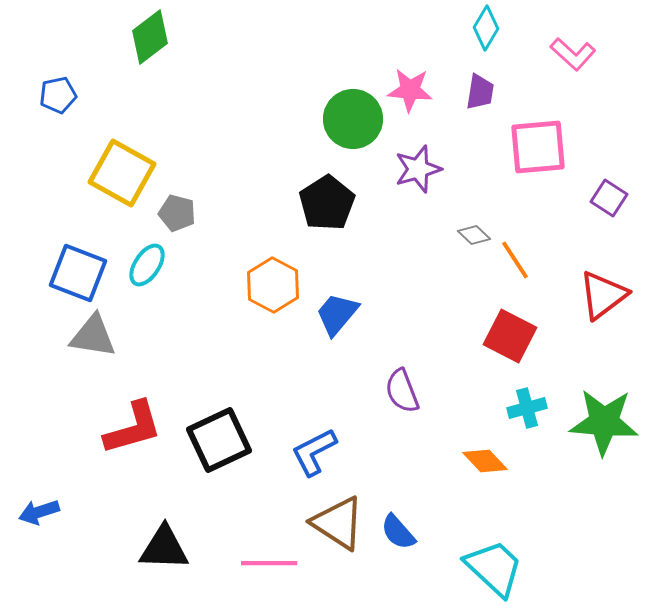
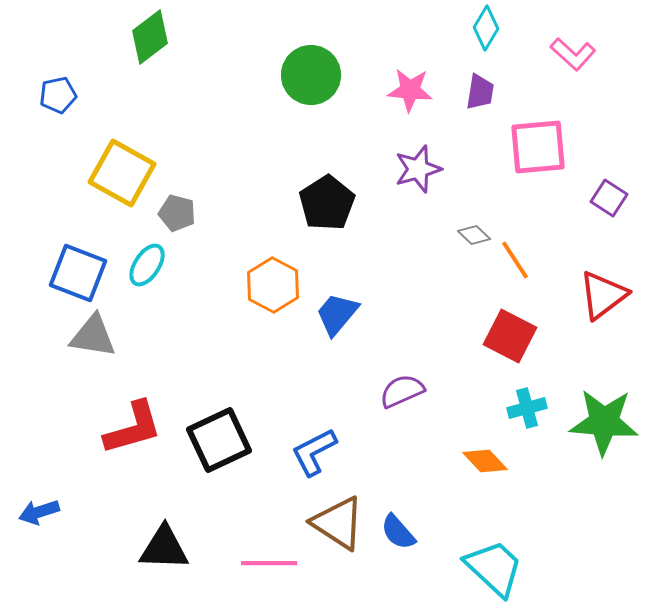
green circle: moved 42 px left, 44 px up
purple semicircle: rotated 87 degrees clockwise
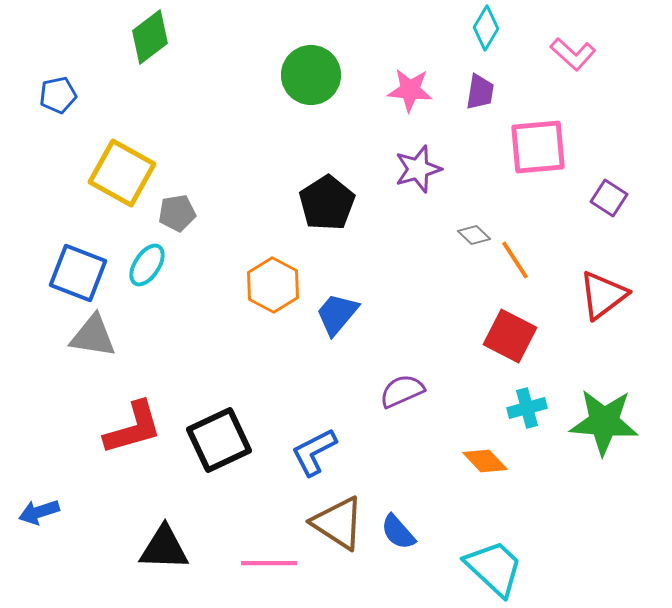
gray pentagon: rotated 24 degrees counterclockwise
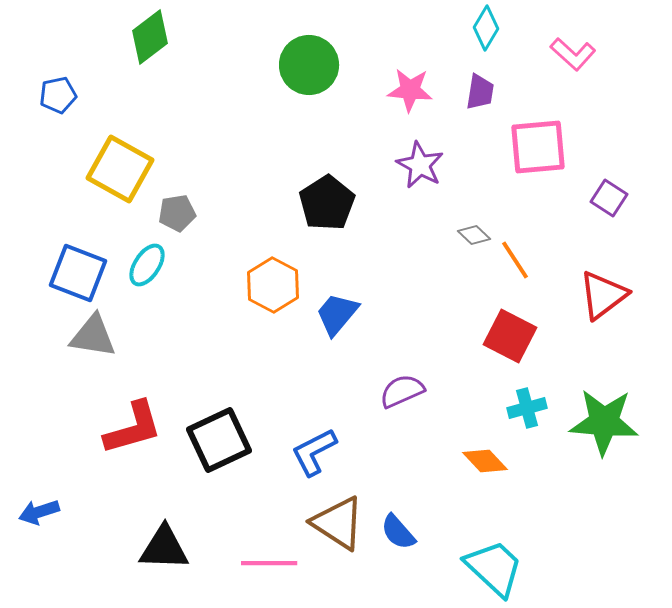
green circle: moved 2 px left, 10 px up
purple star: moved 2 px right, 4 px up; rotated 27 degrees counterclockwise
yellow square: moved 2 px left, 4 px up
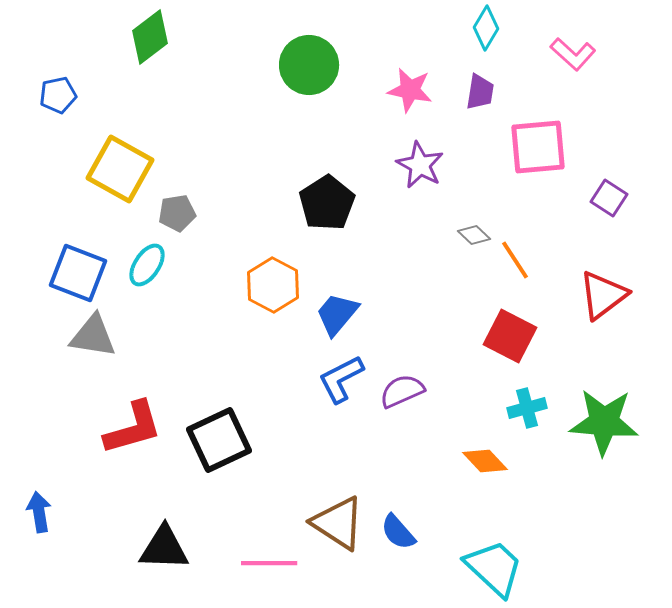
pink star: rotated 6 degrees clockwise
blue L-shape: moved 27 px right, 73 px up
blue arrow: rotated 99 degrees clockwise
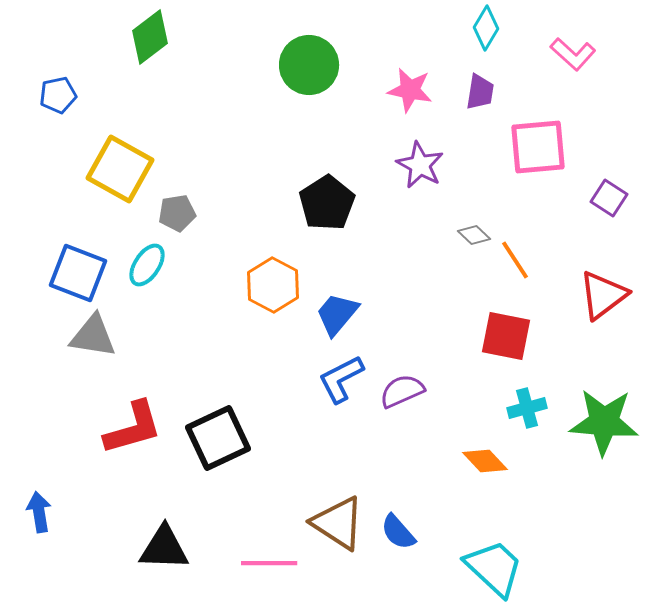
red square: moved 4 px left; rotated 16 degrees counterclockwise
black square: moved 1 px left, 2 px up
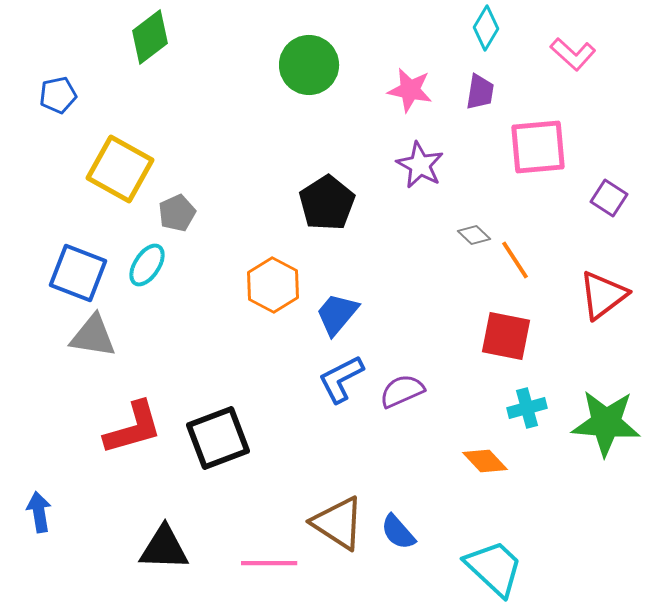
gray pentagon: rotated 15 degrees counterclockwise
green star: moved 2 px right, 1 px down
black square: rotated 4 degrees clockwise
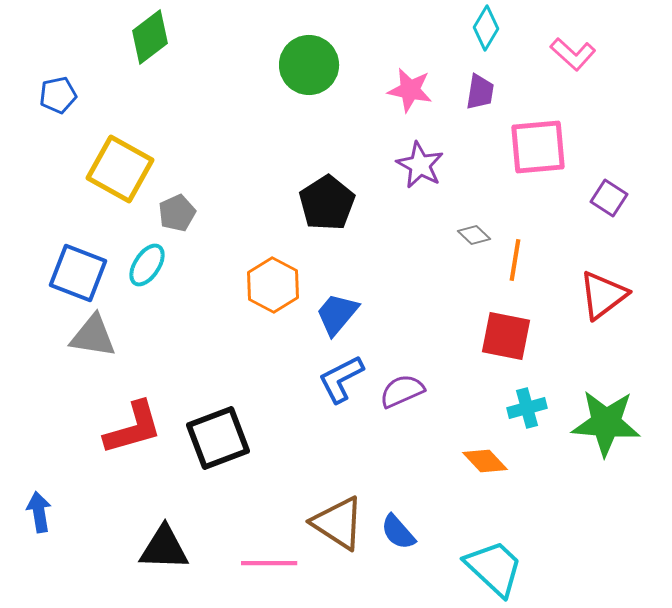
orange line: rotated 42 degrees clockwise
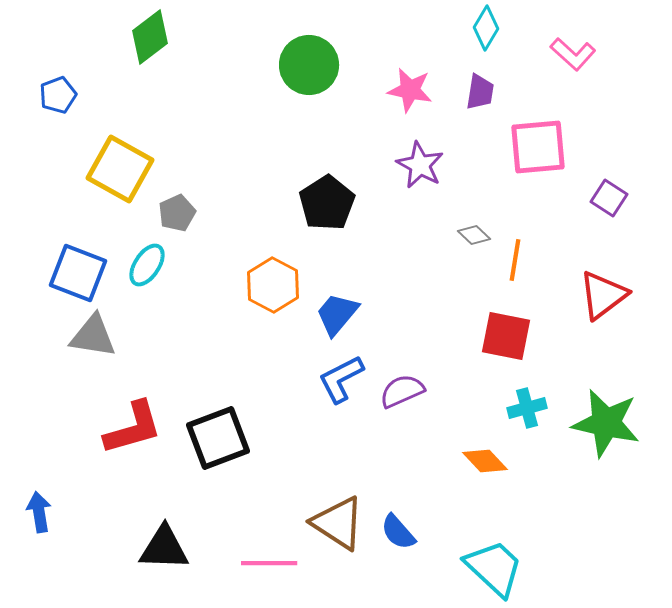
blue pentagon: rotated 9 degrees counterclockwise
green star: rotated 8 degrees clockwise
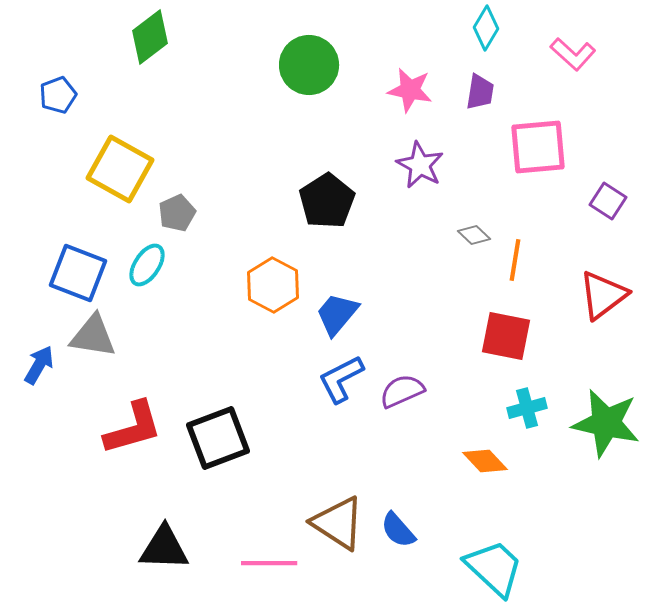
purple square: moved 1 px left, 3 px down
black pentagon: moved 2 px up
blue arrow: moved 147 px up; rotated 39 degrees clockwise
blue semicircle: moved 2 px up
